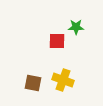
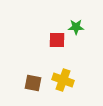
red square: moved 1 px up
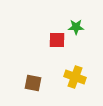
yellow cross: moved 12 px right, 3 px up
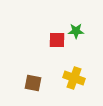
green star: moved 4 px down
yellow cross: moved 1 px left, 1 px down
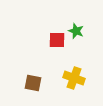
green star: rotated 21 degrees clockwise
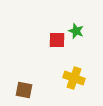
brown square: moved 9 px left, 7 px down
